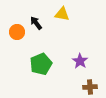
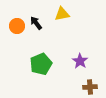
yellow triangle: rotated 21 degrees counterclockwise
orange circle: moved 6 px up
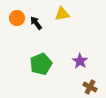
orange circle: moved 8 px up
brown cross: rotated 32 degrees clockwise
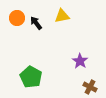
yellow triangle: moved 2 px down
green pentagon: moved 10 px left, 13 px down; rotated 20 degrees counterclockwise
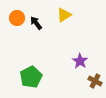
yellow triangle: moved 2 px right, 1 px up; rotated 21 degrees counterclockwise
green pentagon: rotated 15 degrees clockwise
brown cross: moved 5 px right, 6 px up
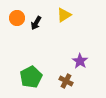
black arrow: rotated 112 degrees counterclockwise
brown cross: moved 29 px left
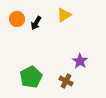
orange circle: moved 1 px down
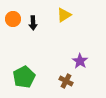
orange circle: moved 4 px left
black arrow: moved 3 px left; rotated 32 degrees counterclockwise
green pentagon: moved 7 px left
